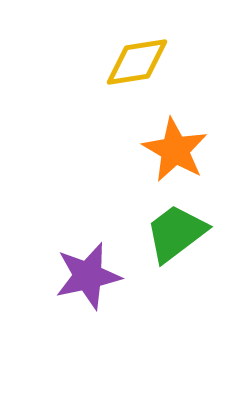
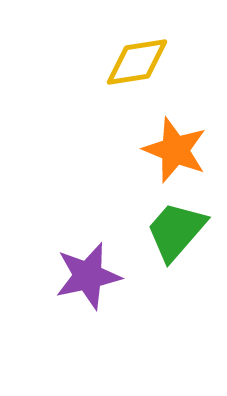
orange star: rotated 8 degrees counterclockwise
green trapezoid: moved 2 px up; rotated 12 degrees counterclockwise
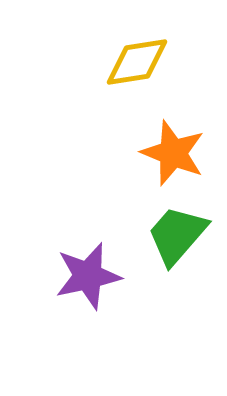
orange star: moved 2 px left, 3 px down
green trapezoid: moved 1 px right, 4 px down
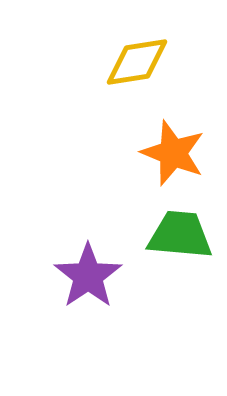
green trapezoid: moved 3 px right; rotated 54 degrees clockwise
purple star: rotated 22 degrees counterclockwise
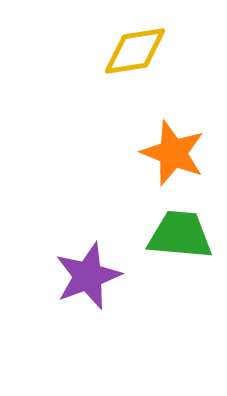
yellow diamond: moved 2 px left, 11 px up
purple star: rotated 14 degrees clockwise
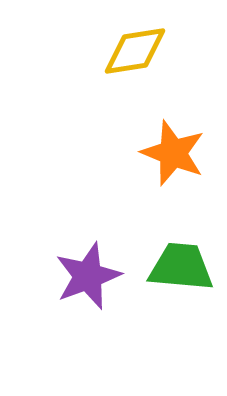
green trapezoid: moved 1 px right, 32 px down
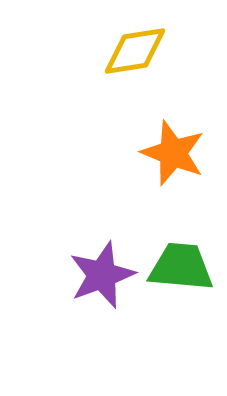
purple star: moved 14 px right, 1 px up
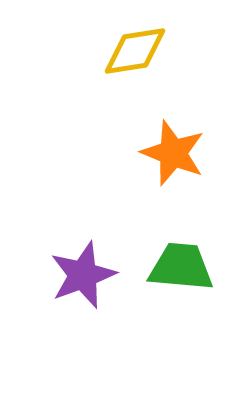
purple star: moved 19 px left
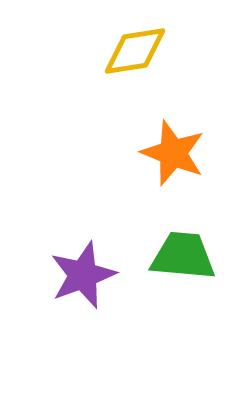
green trapezoid: moved 2 px right, 11 px up
